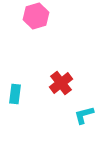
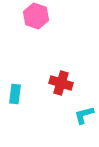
pink hexagon: rotated 25 degrees counterclockwise
red cross: rotated 35 degrees counterclockwise
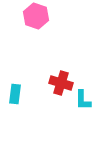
cyan L-shape: moved 1 px left, 15 px up; rotated 75 degrees counterclockwise
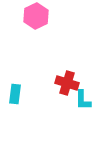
pink hexagon: rotated 15 degrees clockwise
red cross: moved 6 px right
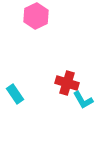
cyan rectangle: rotated 42 degrees counterclockwise
cyan L-shape: rotated 30 degrees counterclockwise
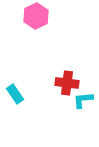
red cross: rotated 10 degrees counterclockwise
cyan L-shape: rotated 115 degrees clockwise
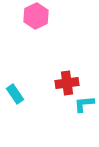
red cross: rotated 15 degrees counterclockwise
cyan L-shape: moved 1 px right, 4 px down
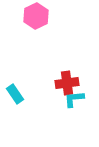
cyan L-shape: moved 10 px left, 5 px up
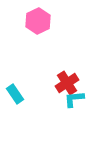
pink hexagon: moved 2 px right, 5 px down
red cross: rotated 25 degrees counterclockwise
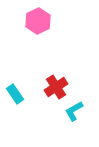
red cross: moved 11 px left, 4 px down
cyan L-shape: moved 12 px down; rotated 25 degrees counterclockwise
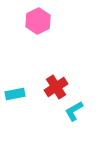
cyan rectangle: rotated 66 degrees counterclockwise
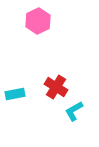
red cross: rotated 25 degrees counterclockwise
